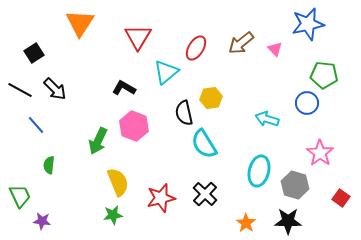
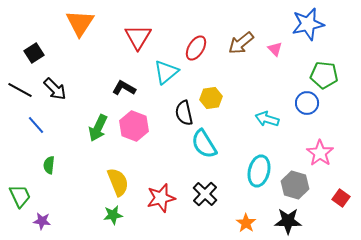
green arrow: moved 13 px up
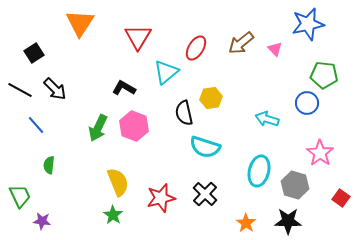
cyan semicircle: moved 1 px right, 3 px down; rotated 40 degrees counterclockwise
green star: rotated 30 degrees counterclockwise
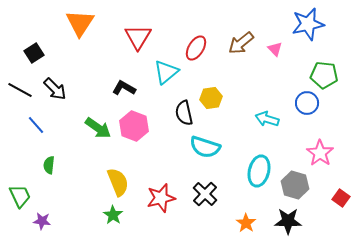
green arrow: rotated 80 degrees counterclockwise
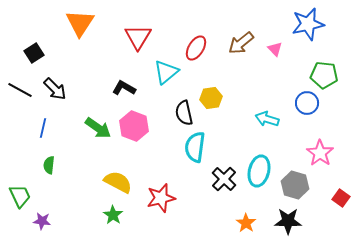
blue line: moved 7 px right, 3 px down; rotated 54 degrees clockwise
cyan semicircle: moved 10 px left; rotated 80 degrees clockwise
yellow semicircle: rotated 40 degrees counterclockwise
black cross: moved 19 px right, 15 px up
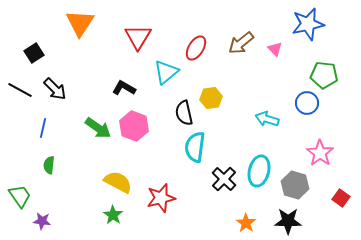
green trapezoid: rotated 10 degrees counterclockwise
